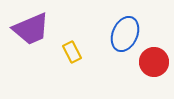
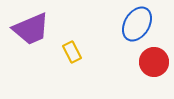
blue ellipse: moved 12 px right, 10 px up; rotated 8 degrees clockwise
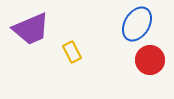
red circle: moved 4 px left, 2 px up
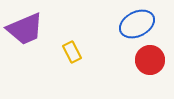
blue ellipse: rotated 32 degrees clockwise
purple trapezoid: moved 6 px left
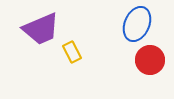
blue ellipse: rotated 40 degrees counterclockwise
purple trapezoid: moved 16 px right
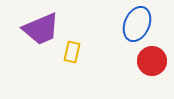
yellow rectangle: rotated 40 degrees clockwise
red circle: moved 2 px right, 1 px down
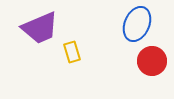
purple trapezoid: moved 1 px left, 1 px up
yellow rectangle: rotated 30 degrees counterclockwise
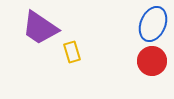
blue ellipse: moved 16 px right
purple trapezoid: rotated 57 degrees clockwise
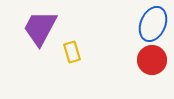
purple trapezoid: rotated 84 degrees clockwise
red circle: moved 1 px up
